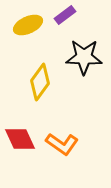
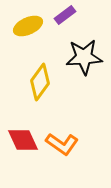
yellow ellipse: moved 1 px down
black star: rotated 6 degrees counterclockwise
red diamond: moved 3 px right, 1 px down
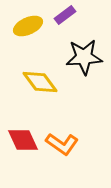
yellow diamond: rotated 72 degrees counterclockwise
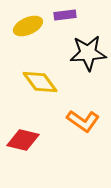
purple rectangle: rotated 30 degrees clockwise
black star: moved 4 px right, 4 px up
red diamond: rotated 52 degrees counterclockwise
orange L-shape: moved 21 px right, 23 px up
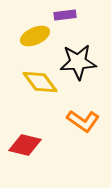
yellow ellipse: moved 7 px right, 10 px down
black star: moved 10 px left, 9 px down
red diamond: moved 2 px right, 5 px down
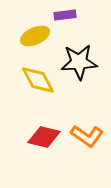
black star: moved 1 px right
yellow diamond: moved 2 px left, 2 px up; rotated 9 degrees clockwise
orange L-shape: moved 4 px right, 15 px down
red diamond: moved 19 px right, 8 px up
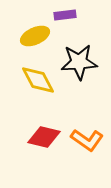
orange L-shape: moved 4 px down
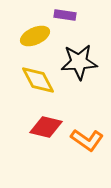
purple rectangle: rotated 15 degrees clockwise
red diamond: moved 2 px right, 10 px up
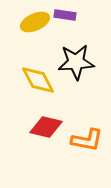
yellow ellipse: moved 14 px up
black star: moved 3 px left
orange L-shape: rotated 24 degrees counterclockwise
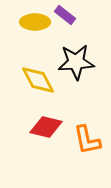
purple rectangle: rotated 30 degrees clockwise
yellow ellipse: rotated 24 degrees clockwise
orange L-shape: rotated 68 degrees clockwise
